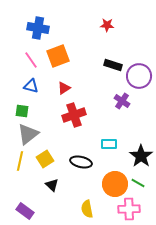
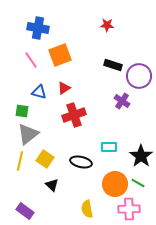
orange square: moved 2 px right, 1 px up
blue triangle: moved 8 px right, 6 px down
cyan rectangle: moved 3 px down
yellow square: rotated 24 degrees counterclockwise
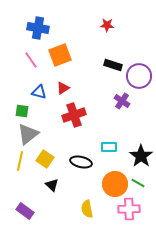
red triangle: moved 1 px left
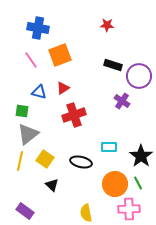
green line: rotated 32 degrees clockwise
yellow semicircle: moved 1 px left, 4 px down
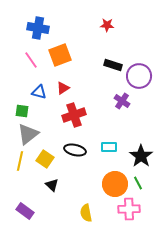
black ellipse: moved 6 px left, 12 px up
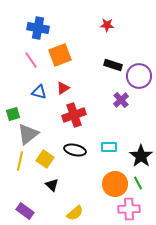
purple cross: moved 1 px left, 1 px up; rotated 14 degrees clockwise
green square: moved 9 px left, 3 px down; rotated 24 degrees counterclockwise
yellow semicircle: moved 11 px left; rotated 120 degrees counterclockwise
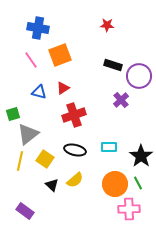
yellow semicircle: moved 33 px up
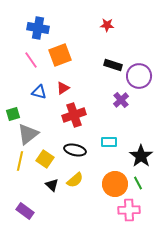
cyan rectangle: moved 5 px up
pink cross: moved 1 px down
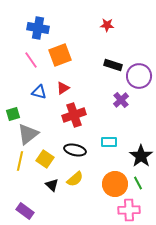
yellow semicircle: moved 1 px up
